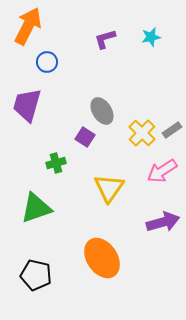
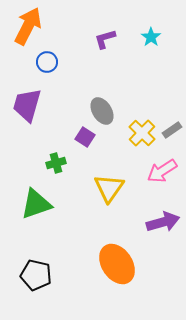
cyan star: rotated 24 degrees counterclockwise
green triangle: moved 4 px up
orange ellipse: moved 15 px right, 6 px down
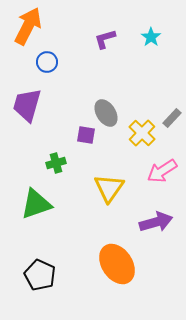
gray ellipse: moved 4 px right, 2 px down
gray rectangle: moved 12 px up; rotated 12 degrees counterclockwise
purple square: moved 1 px right, 2 px up; rotated 24 degrees counterclockwise
purple arrow: moved 7 px left
black pentagon: moved 4 px right; rotated 12 degrees clockwise
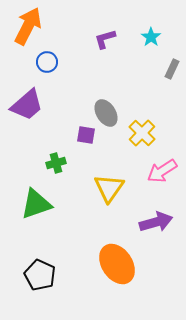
purple trapezoid: rotated 147 degrees counterclockwise
gray rectangle: moved 49 px up; rotated 18 degrees counterclockwise
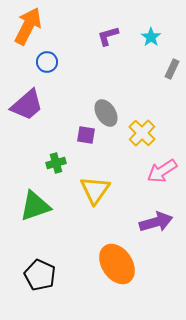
purple L-shape: moved 3 px right, 3 px up
yellow triangle: moved 14 px left, 2 px down
green triangle: moved 1 px left, 2 px down
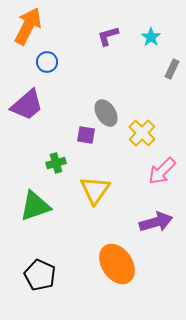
pink arrow: rotated 12 degrees counterclockwise
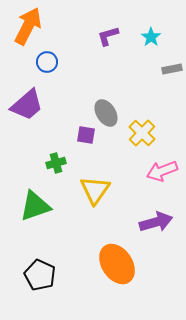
gray rectangle: rotated 54 degrees clockwise
pink arrow: rotated 24 degrees clockwise
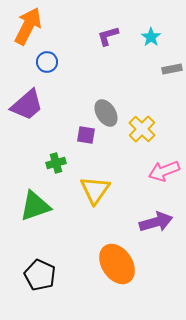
yellow cross: moved 4 px up
pink arrow: moved 2 px right
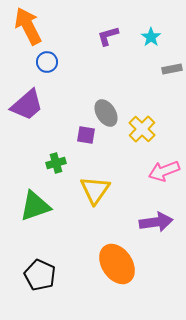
orange arrow: rotated 54 degrees counterclockwise
purple arrow: rotated 8 degrees clockwise
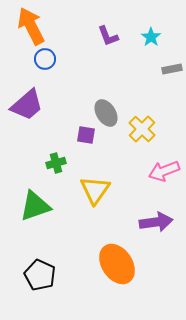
orange arrow: moved 3 px right
purple L-shape: rotated 95 degrees counterclockwise
blue circle: moved 2 px left, 3 px up
